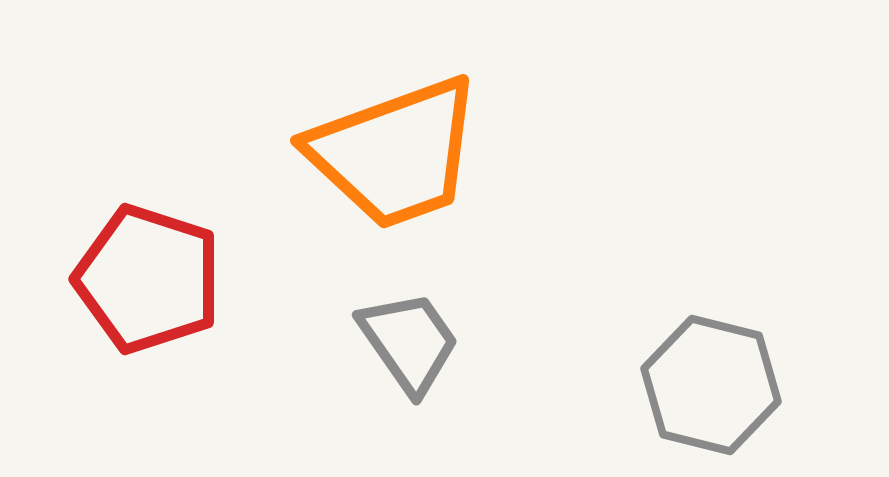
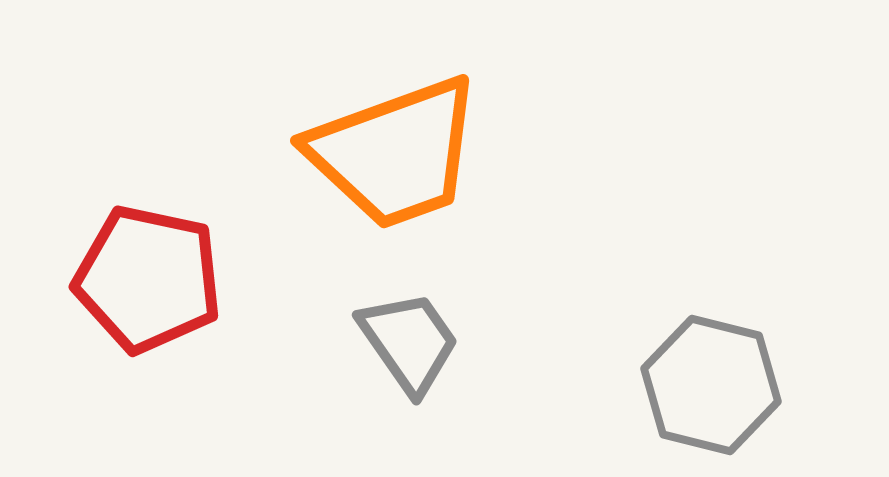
red pentagon: rotated 6 degrees counterclockwise
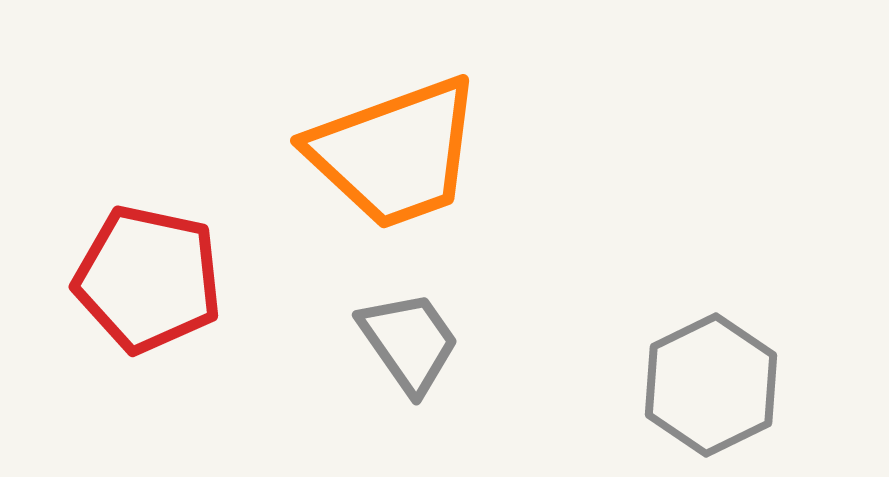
gray hexagon: rotated 20 degrees clockwise
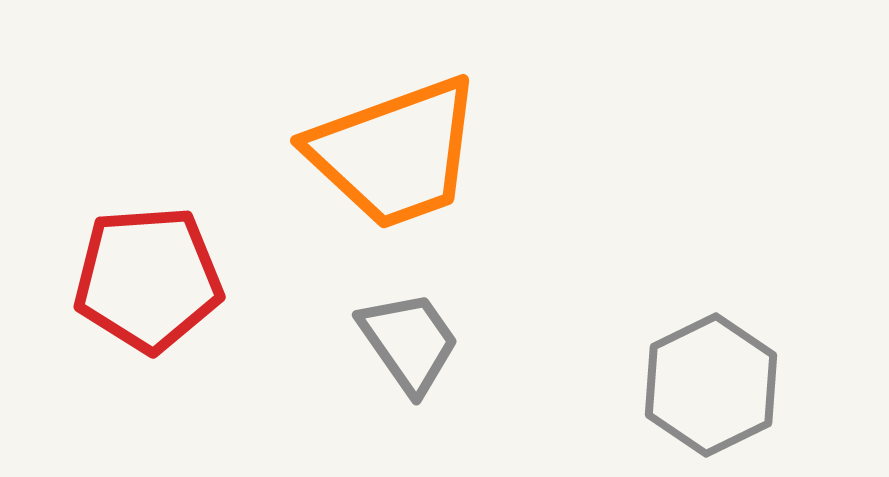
red pentagon: rotated 16 degrees counterclockwise
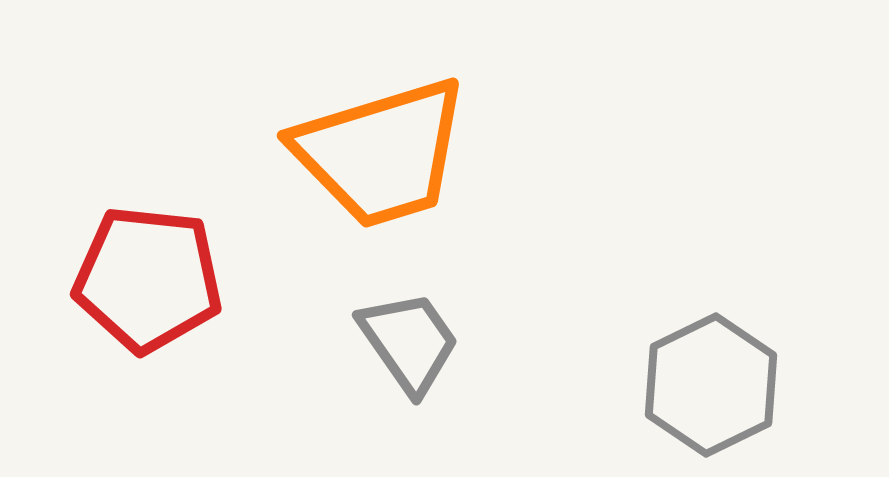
orange trapezoid: moved 14 px left; rotated 3 degrees clockwise
red pentagon: rotated 10 degrees clockwise
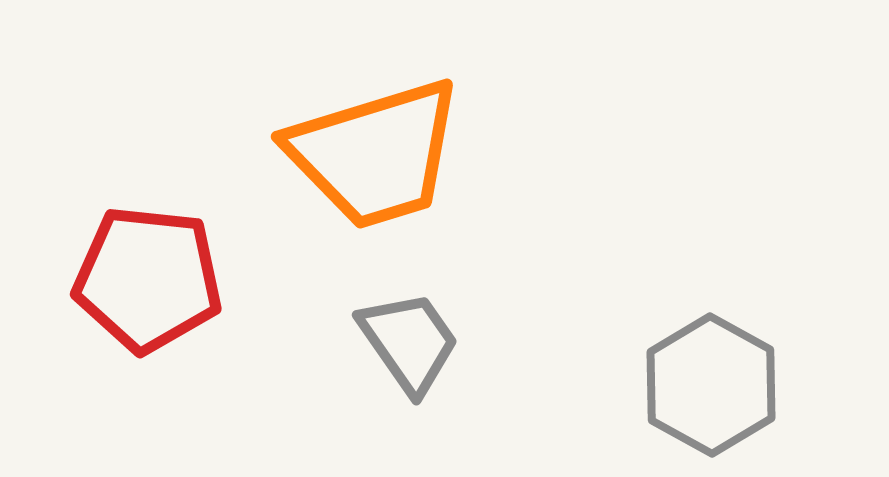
orange trapezoid: moved 6 px left, 1 px down
gray hexagon: rotated 5 degrees counterclockwise
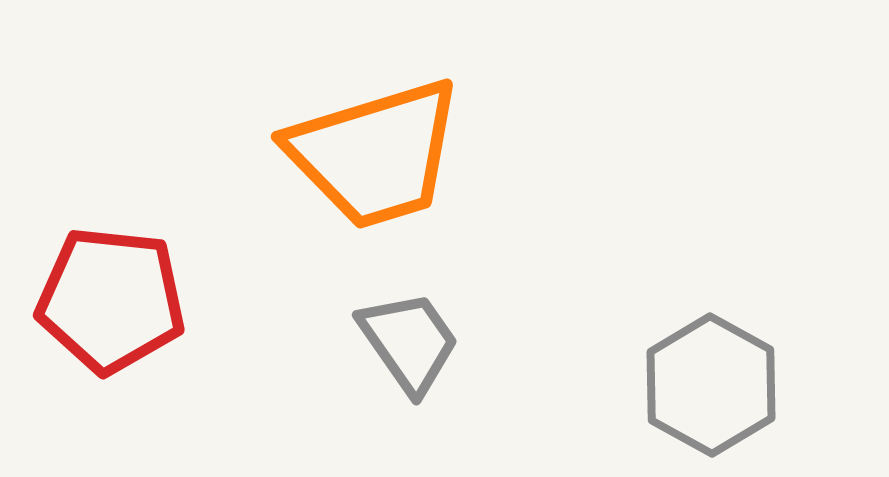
red pentagon: moved 37 px left, 21 px down
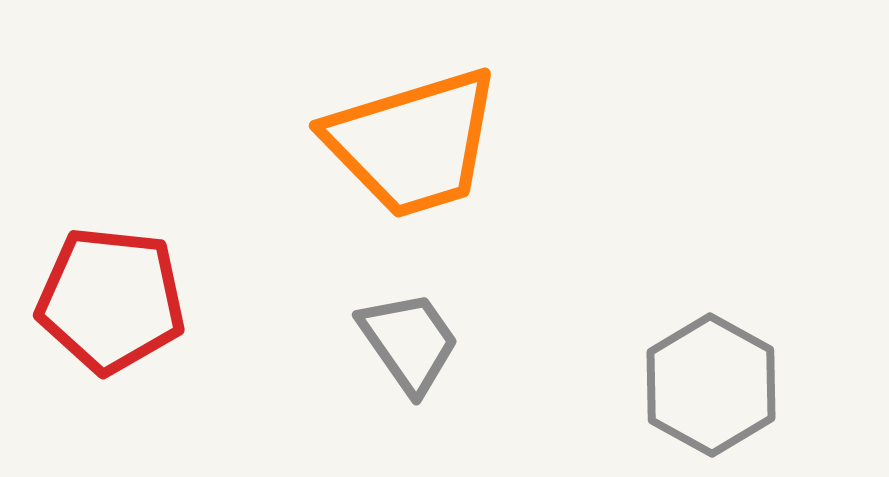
orange trapezoid: moved 38 px right, 11 px up
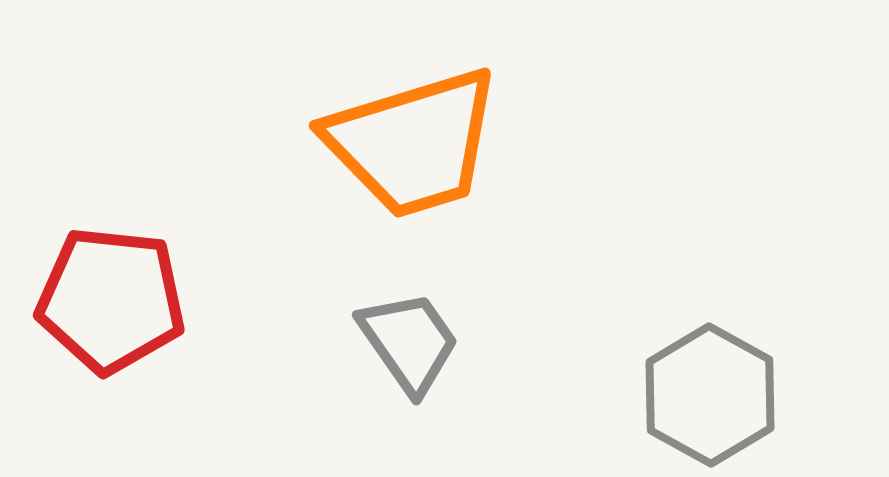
gray hexagon: moved 1 px left, 10 px down
